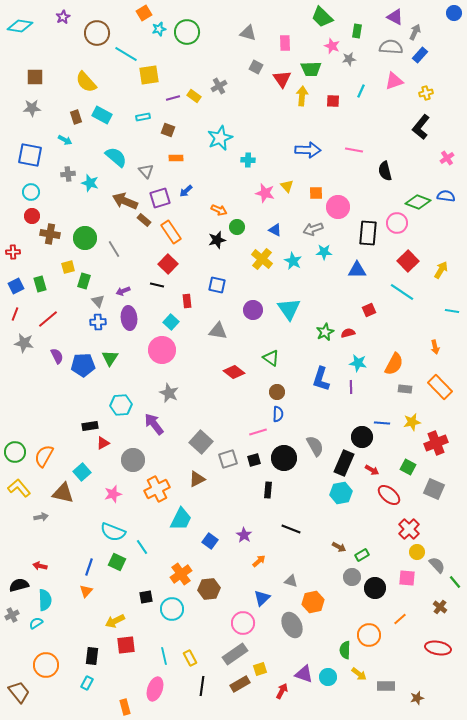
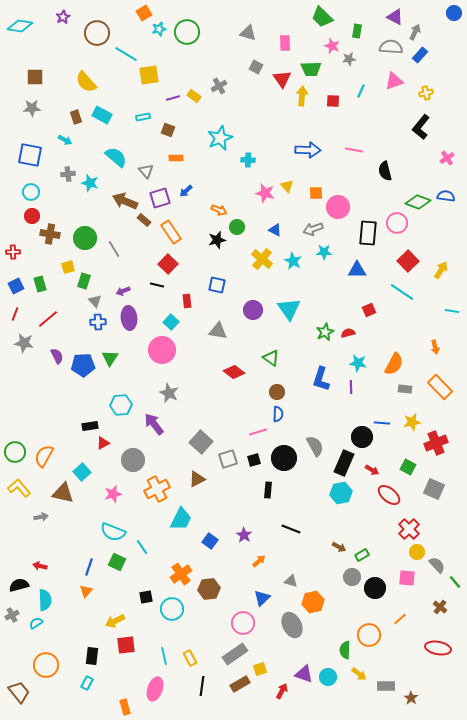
gray triangle at (98, 301): moved 3 px left
brown star at (417, 698): moved 6 px left; rotated 24 degrees counterclockwise
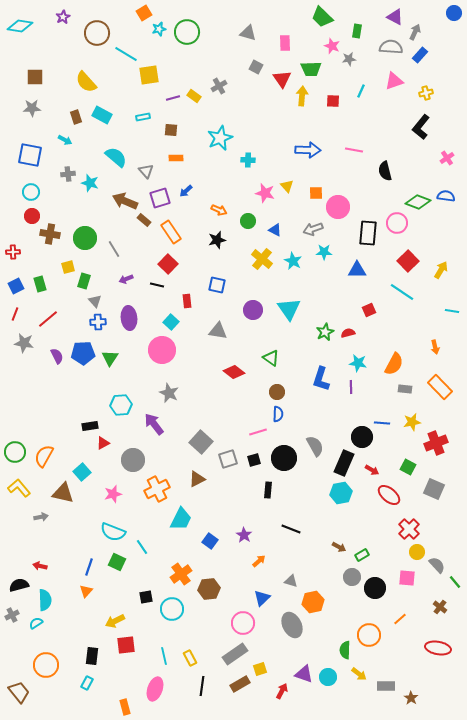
brown square at (168, 130): moved 3 px right; rotated 16 degrees counterclockwise
green circle at (237, 227): moved 11 px right, 6 px up
purple arrow at (123, 291): moved 3 px right, 12 px up
blue pentagon at (83, 365): moved 12 px up
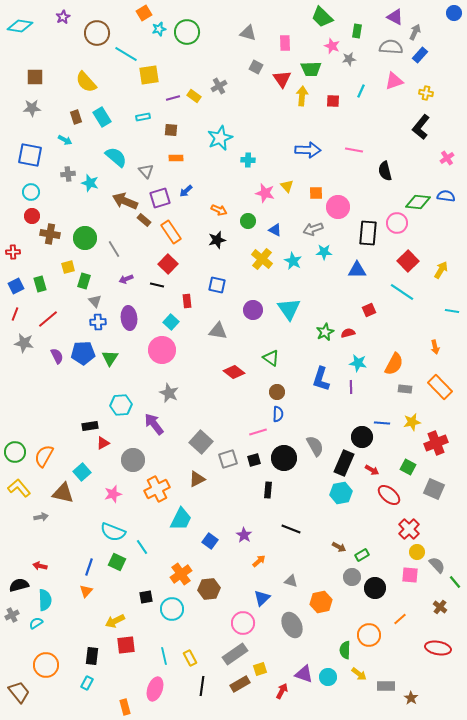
yellow cross at (426, 93): rotated 24 degrees clockwise
cyan rectangle at (102, 115): moved 2 px down; rotated 30 degrees clockwise
green diamond at (418, 202): rotated 15 degrees counterclockwise
pink square at (407, 578): moved 3 px right, 3 px up
orange hexagon at (313, 602): moved 8 px right
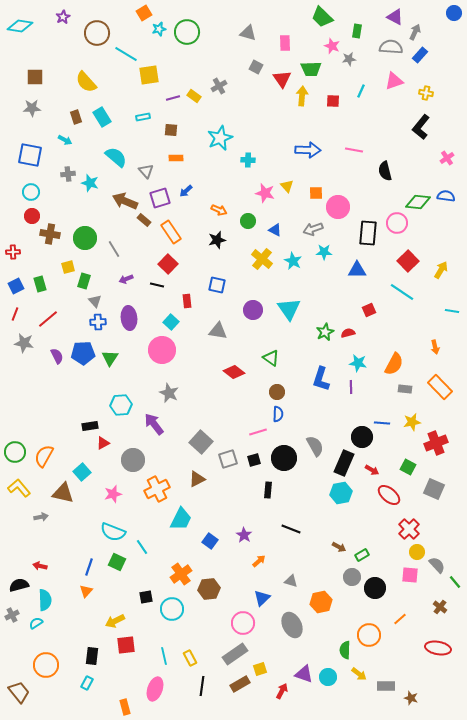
brown star at (411, 698): rotated 16 degrees counterclockwise
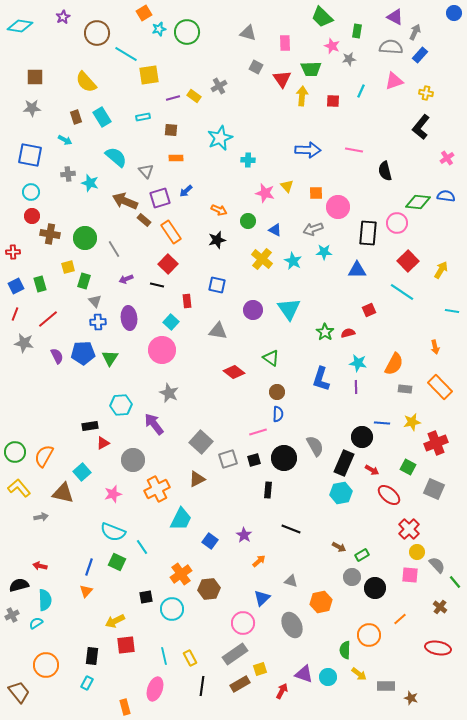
green star at (325, 332): rotated 12 degrees counterclockwise
purple line at (351, 387): moved 5 px right
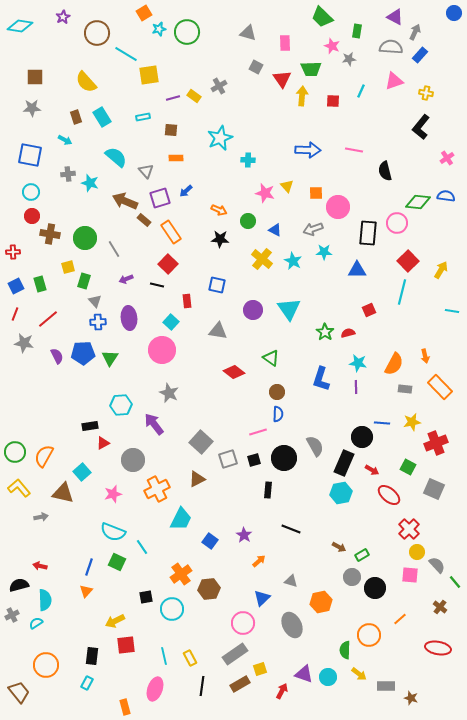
black star at (217, 240): moved 3 px right, 1 px up; rotated 18 degrees clockwise
cyan line at (402, 292): rotated 70 degrees clockwise
orange arrow at (435, 347): moved 10 px left, 9 px down
